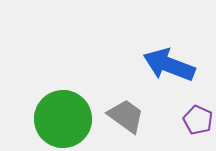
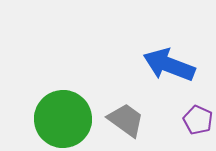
gray trapezoid: moved 4 px down
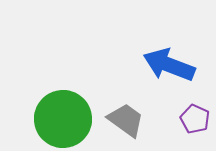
purple pentagon: moved 3 px left, 1 px up
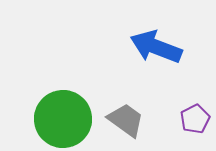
blue arrow: moved 13 px left, 18 px up
purple pentagon: rotated 20 degrees clockwise
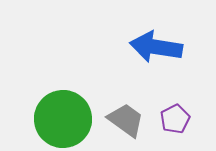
blue arrow: rotated 12 degrees counterclockwise
purple pentagon: moved 20 px left
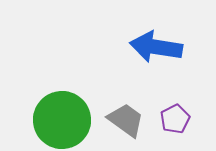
green circle: moved 1 px left, 1 px down
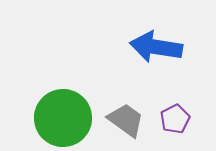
green circle: moved 1 px right, 2 px up
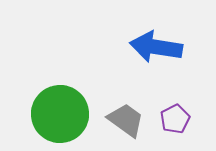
green circle: moved 3 px left, 4 px up
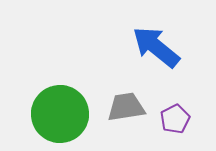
blue arrow: rotated 30 degrees clockwise
gray trapezoid: moved 13 px up; rotated 45 degrees counterclockwise
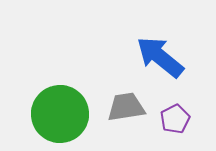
blue arrow: moved 4 px right, 10 px down
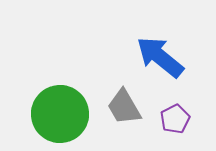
gray trapezoid: moved 2 px left; rotated 111 degrees counterclockwise
